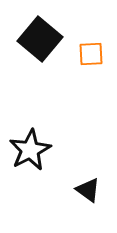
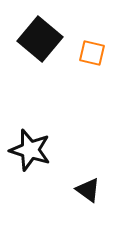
orange square: moved 1 px right, 1 px up; rotated 16 degrees clockwise
black star: rotated 27 degrees counterclockwise
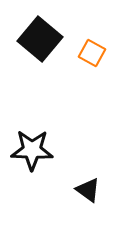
orange square: rotated 16 degrees clockwise
black star: moved 2 px right; rotated 15 degrees counterclockwise
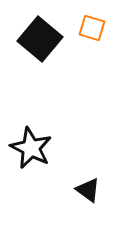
orange square: moved 25 px up; rotated 12 degrees counterclockwise
black star: moved 1 px left, 2 px up; rotated 24 degrees clockwise
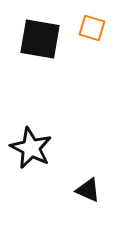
black square: rotated 30 degrees counterclockwise
black triangle: rotated 12 degrees counterclockwise
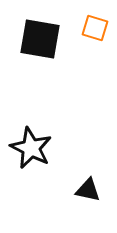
orange square: moved 3 px right
black triangle: rotated 12 degrees counterclockwise
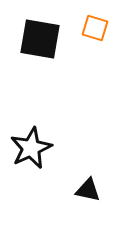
black star: rotated 21 degrees clockwise
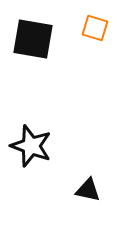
black square: moved 7 px left
black star: moved 2 px up; rotated 27 degrees counterclockwise
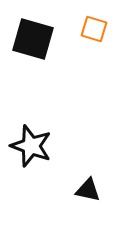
orange square: moved 1 px left, 1 px down
black square: rotated 6 degrees clockwise
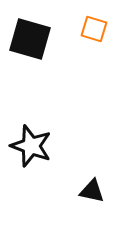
black square: moved 3 px left
black triangle: moved 4 px right, 1 px down
